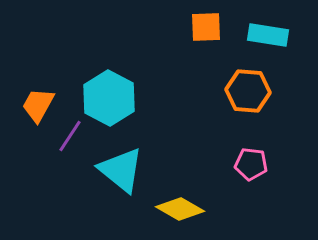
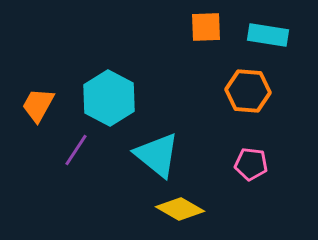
purple line: moved 6 px right, 14 px down
cyan triangle: moved 36 px right, 15 px up
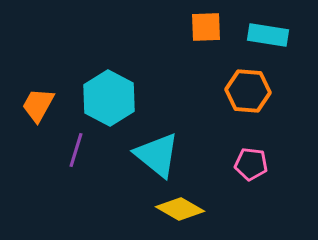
purple line: rotated 16 degrees counterclockwise
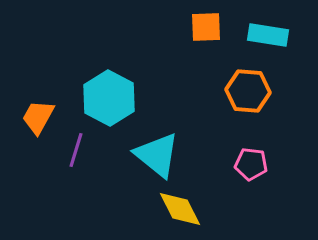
orange trapezoid: moved 12 px down
yellow diamond: rotated 33 degrees clockwise
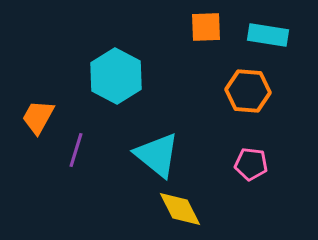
cyan hexagon: moved 7 px right, 22 px up
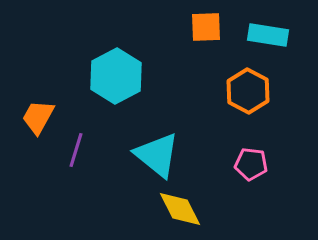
cyan hexagon: rotated 4 degrees clockwise
orange hexagon: rotated 24 degrees clockwise
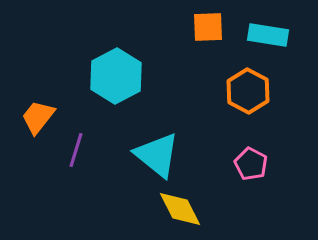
orange square: moved 2 px right
orange trapezoid: rotated 9 degrees clockwise
pink pentagon: rotated 20 degrees clockwise
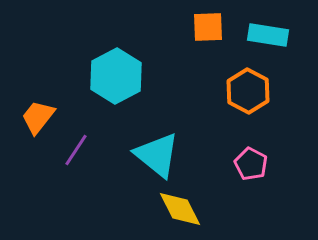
purple line: rotated 16 degrees clockwise
